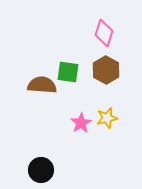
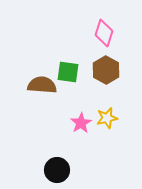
black circle: moved 16 px right
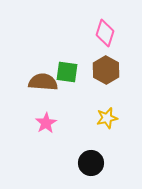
pink diamond: moved 1 px right
green square: moved 1 px left
brown semicircle: moved 1 px right, 3 px up
pink star: moved 35 px left
black circle: moved 34 px right, 7 px up
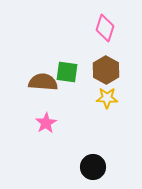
pink diamond: moved 5 px up
yellow star: moved 20 px up; rotated 15 degrees clockwise
black circle: moved 2 px right, 4 px down
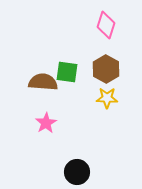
pink diamond: moved 1 px right, 3 px up
brown hexagon: moved 1 px up
black circle: moved 16 px left, 5 px down
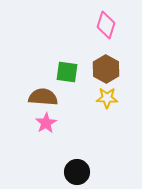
brown semicircle: moved 15 px down
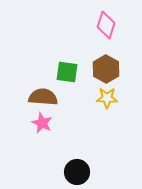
pink star: moved 4 px left; rotated 15 degrees counterclockwise
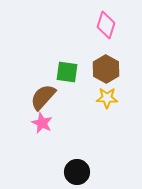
brown semicircle: rotated 52 degrees counterclockwise
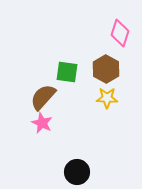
pink diamond: moved 14 px right, 8 px down
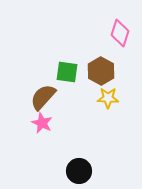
brown hexagon: moved 5 px left, 2 px down
yellow star: moved 1 px right
black circle: moved 2 px right, 1 px up
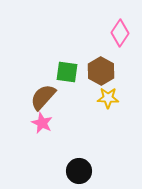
pink diamond: rotated 16 degrees clockwise
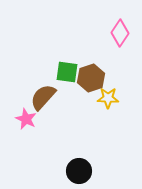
brown hexagon: moved 10 px left, 7 px down; rotated 12 degrees clockwise
pink star: moved 16 px left, 4 px up
